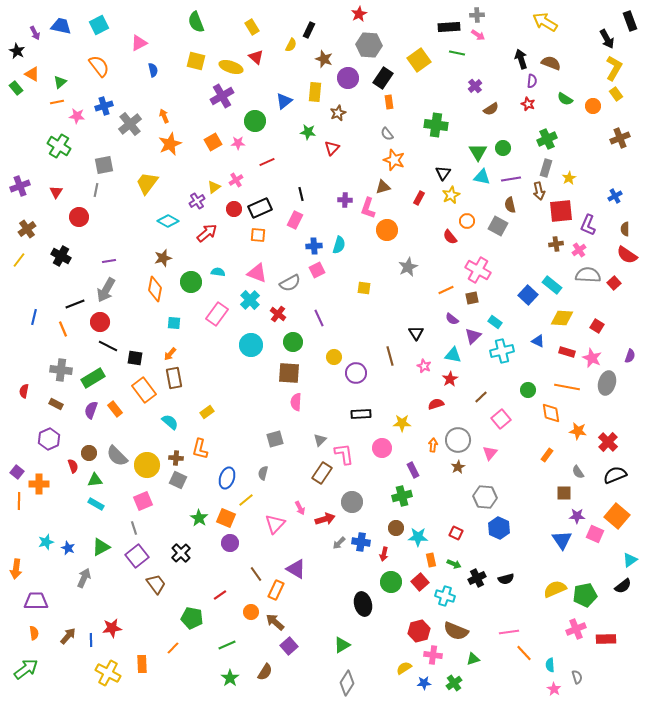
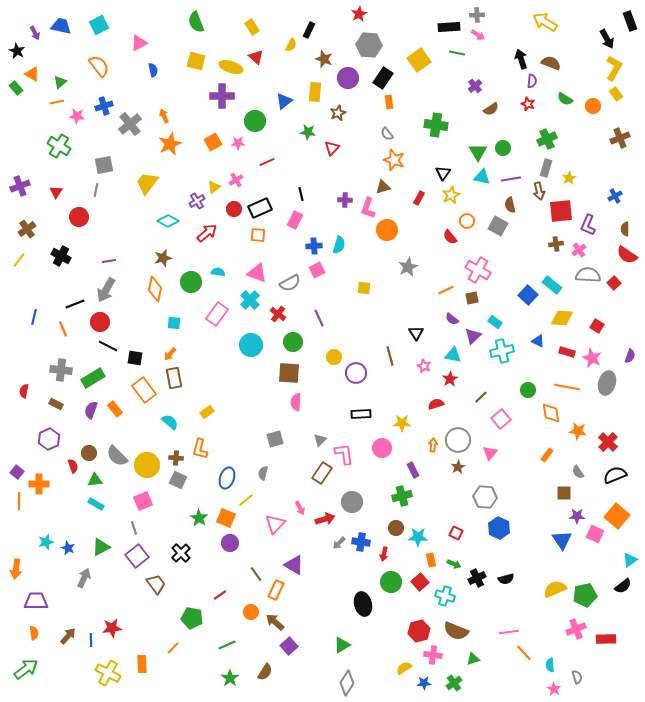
purple cross at (222, 96): rotated 30 degrees clockwise
purple triangle at (296, 569): moved 2 px left, 4 px up
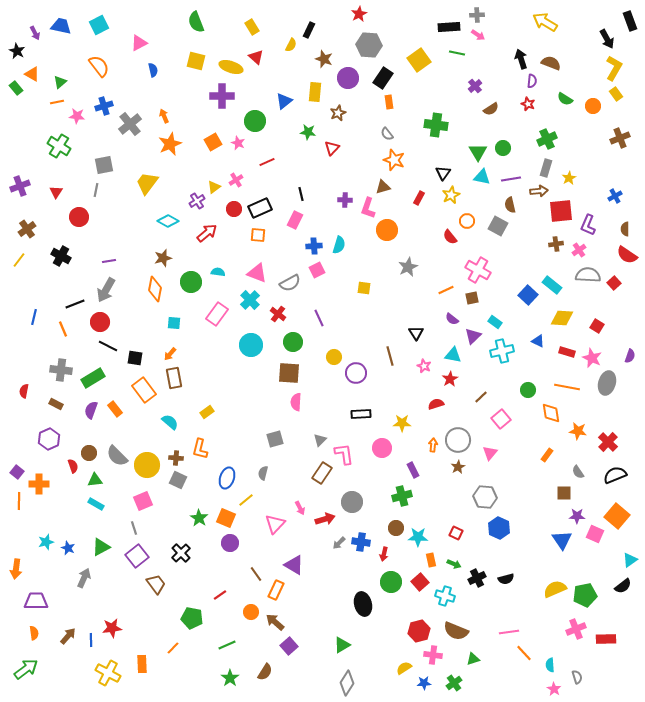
pink star at (238, 143): rotated 24 degrees clockwise
brown arrow at (539, 191): rotated 84 degrees counterclockwise
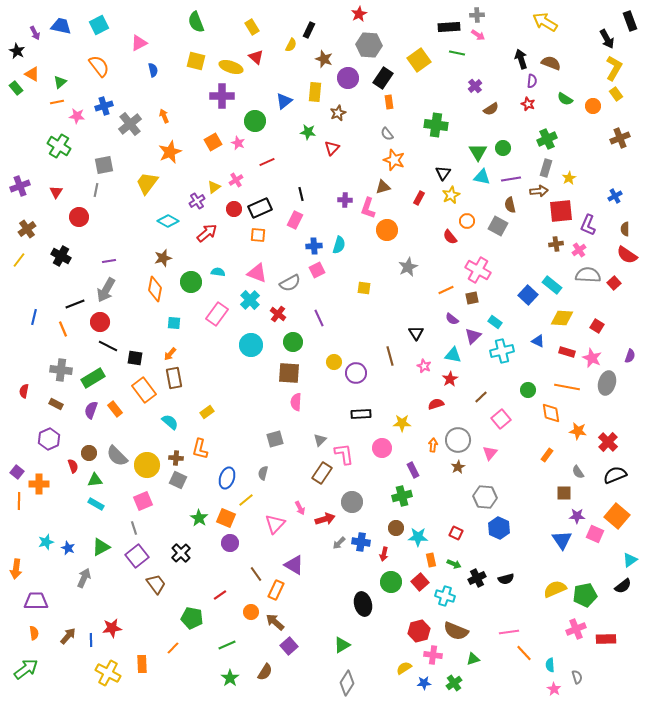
orange star at (170, 144): moved 8 px down
yellow circle at (334, 357): moved 5 px down
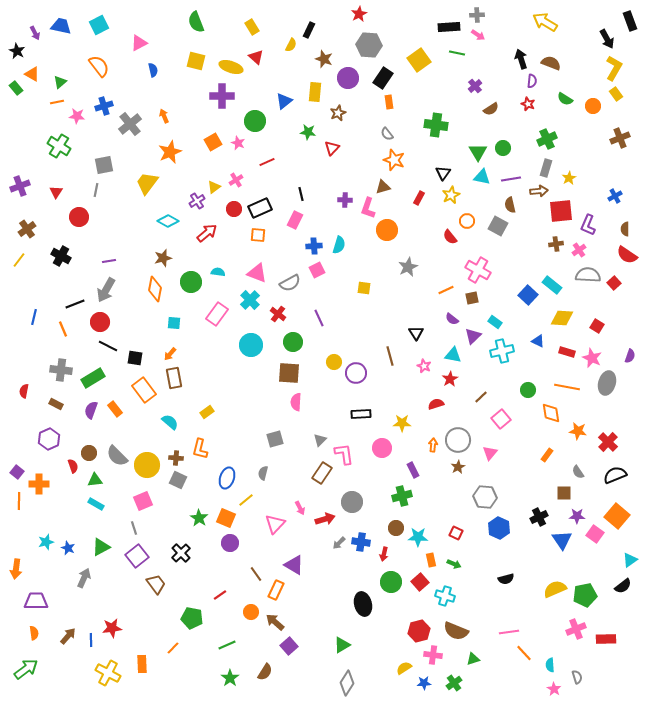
pink square at (595, 534): rotated 12 degrees clockwise
black cross at (477, 578): moved 62 px right, 61 px up
